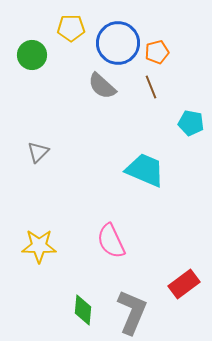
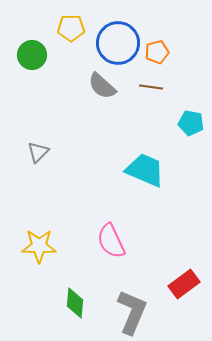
brown line: rotated 60 degrees counterclockwise
green diamond: moved 8 px left, 7 px up
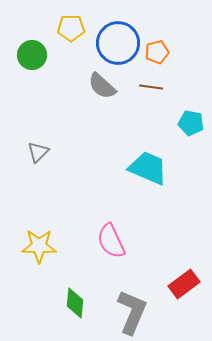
cyan trapezoid: moved 3 px right, 2 px up
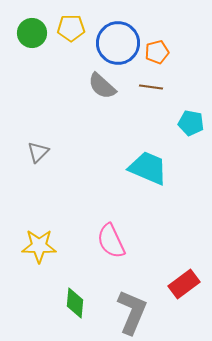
green circle: moved 22 px up
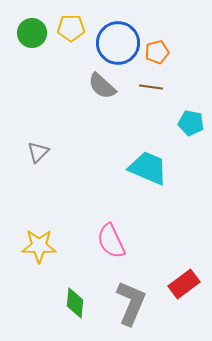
gray L-shape: moved 1 px left, 9 px up
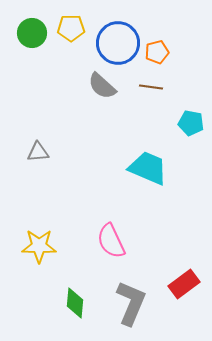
gray triangle: rotated 40 degrees clockwise
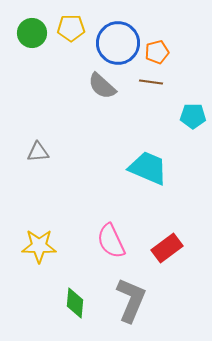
brown line: moved 5 px up
cyan pentagon: moved 2 px right, 7 px up; rotated 10 degrees counterclockwise
red rectangle: moved 17 px left, 36 px up
gray L-shape: moved 3 px up
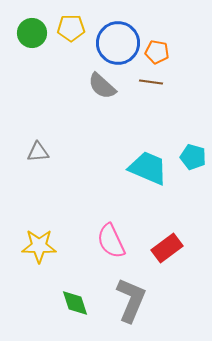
orange pentagon: rotated 25 degrees clockwise
cyan pentagon: moved 41 px down; rotated 15 degrees clockwise
green diamond: rotated 24 degrees counterclockwise
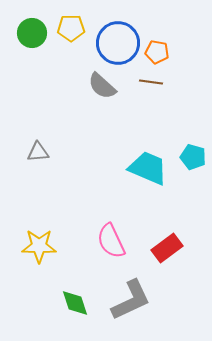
gray L-shape: rotated 42 degrees clockwise
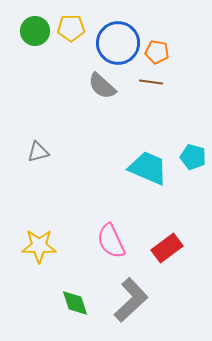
green circle: moved 3 px right, 2 px up
gray triangle: rotated 10 degrees counterclockwise
gray L-shape: rotated 18 degrees counterclockwise
